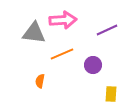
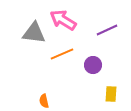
pink arrow: rotated 144 degrees counterclockwise
orange semicircle: moved 4 px right, 20 px down; rotated 24 degrees counterclockwise
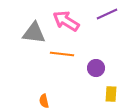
pink arrow: moved 3 px right, 1 px down
purple line: moved 16 px up
orange line: rotated 30 degrees clockwise
purple circle: moved 3 px right, 3 px down
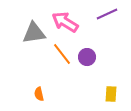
pink arrow: moved 1 px left, 1 px down
gray triangle: rotated 15 degrees counterclockwise
orange line: rotated 45 degrees clockwise
purple circle: moved 9 px left, 11 px up
orange semicircle: moved 5 px left, 7 px up
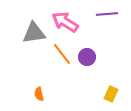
purple line: rotated 20 degrees clockwise
yellow rectangle: rotated 21 degrees clockwise
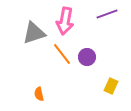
purple line: rotated 15 degrees counterclockwise
pink arrow: moved 1 px up; rotated 112 degrees counterclockwise
gray triangle: rotated 10 degrees counterclockwise
yellow rectangle: moved 8 px up
